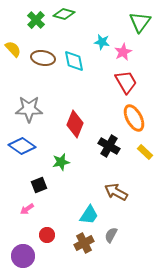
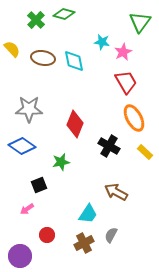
yellow semicircle: moved 1 px left
cyan trapezoid: moved 1 px left, 1 px up
purple circle: moved 3 px left
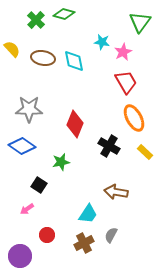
black square: rotated 35 degrees counterclockwise
brown arrow: rotated 20 degrees counterclockwise
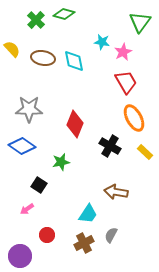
black cross: moved 1 px right
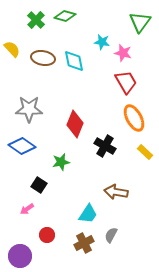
green diamond: moved 1 px right, 2 px down
pink star: moved 1 px down; rotated 30 degrees counterclockwise
black cross: moved 5 px left
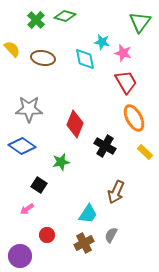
cyan diamond: moved 11 px right, 2 px up
brown arrow: rotated 75 degrees counterclockwise
